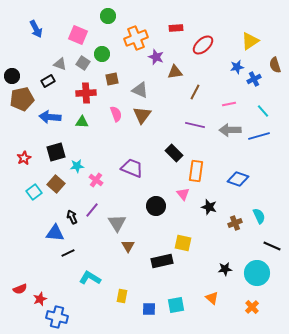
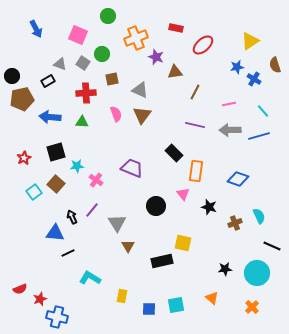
red rectangle at (176, 28): rotated 16 degrees clockwise
blue cross at (254, 79): rotated 32 degrees counterclockwise
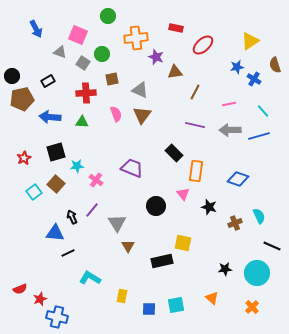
orange cross at (136, 38): rotated 15 degrees clockwise
gray triangle at (60, 64): moved 12 px up
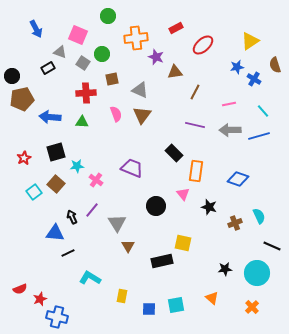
red rectangle at (176, 28): rotated 40 degrees counterclockwise
black rectangle at (48, 81): moved 13 px up
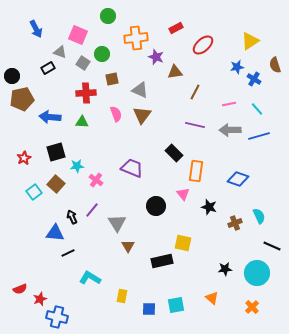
cyan line at (263, 111): moved 6 px left, 2 px up
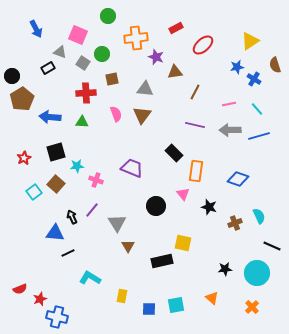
gray triangle at (140, 90): moved 5 px right, 1 px up; rotated 18 degrees counterclockwise
brown pentagon at (22, 99): rotated 20 degrees counterclockwise
pink cross at (96, 180): rotated 16 degrees counterclockwise
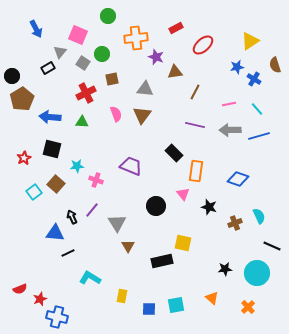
gray triangle at (60, 52): rotated 48 degrees clockwise
red cross at (86, 93): rotated 24 degrees counterclockwise
black square at (56, 152): moved 4 px left, 3 px up; rotated 30 degrees clockwise
purple trapezoid at (132, 168): moved 1 px left, 2 px up
orange cross at (252, 307): moved 4 px left
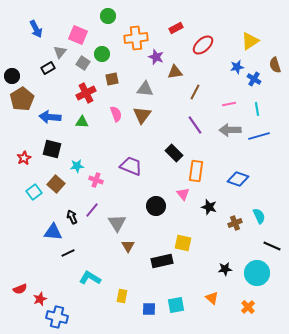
cyan line at (257, 109): rotated 32 degrees clockwise
purple line at (195, 125): rotated 42 degrees clockwise
blue triangle at (55, 233): moved 2 px left, 1 px up
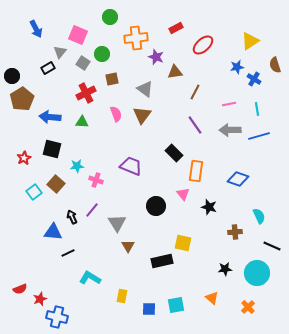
green circle at (108, 16): moved 2 px right, 1 px down
gray triangle at (145, 89): rotated 30 degrees clockwise
brown cross at (235, 223): moved 9 px down; rotated 16 degrees clockwise
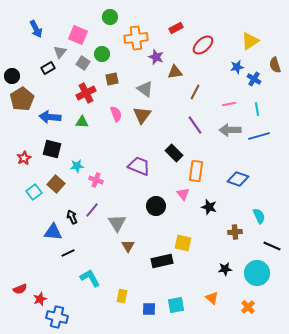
purple trapezoid at (131, 166): moved 8 px right
cyan L-shape at (90, 278): rotated 30 degrees clockwise
